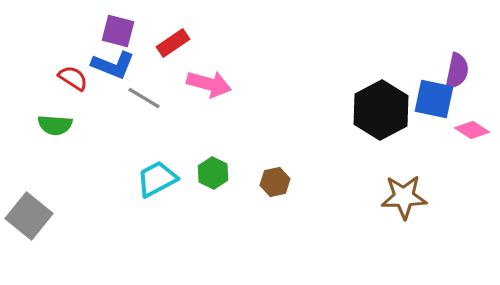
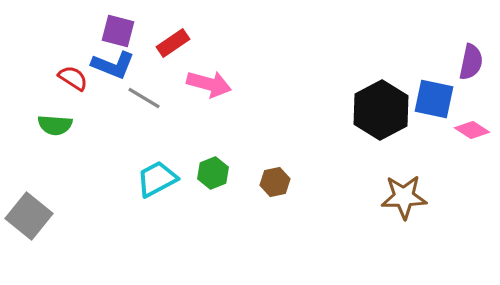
purple semicircle: moved 14 px right, 9 px up
green hexagon: rotated 12 degrees clockwise
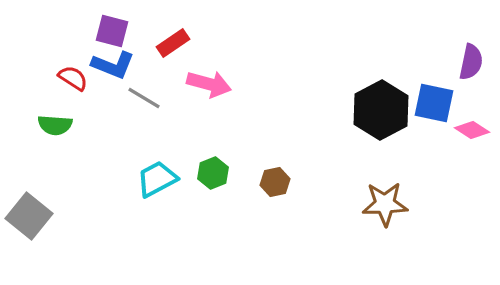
purple square: moved 6 px left
blue square: moved 4 px down
brown star: moved 19 px left, 7 px down
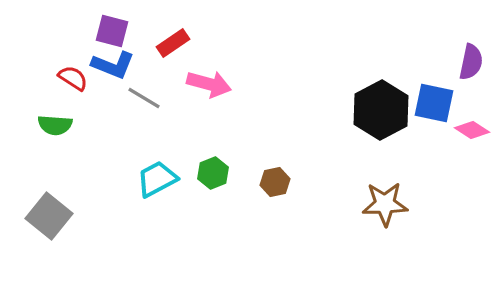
gray square: moved 20 px right
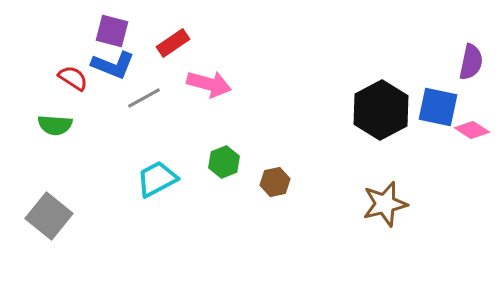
gray line: rotated 60 degrees counterclockwise
blue square: moved 4 px right, 4 px down
green hexagon: moved 11 px right, 11 px up
brown star: rotated 12 degrees counterclockwise
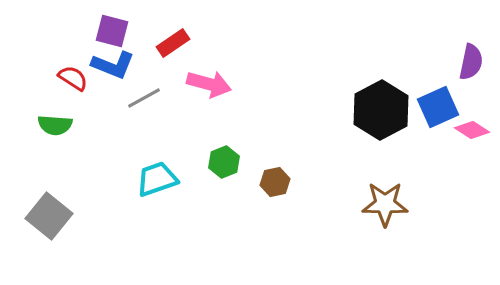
blue square: rotated 36 degrees counterclockwise
cyan trapezoid: rotated 9 degrees clockwise
brown star: rotated 15 degrees clockwise
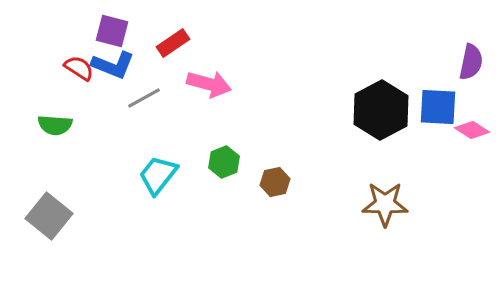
red semicircle: moved 6 px right, 10 px up
blue square: rotated 27 degrees clockwise
cyan trapezoid: moved 1 px right, 4 px up; rotated 33 degrees counterclockwise
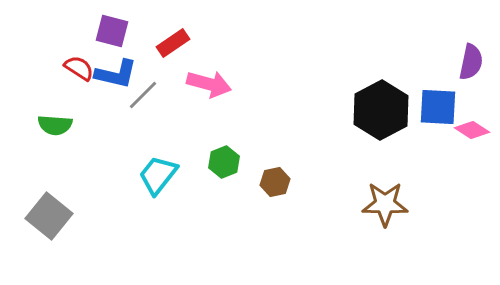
blue L-shape: moved 3 px right, 9 px down; rotated 9 degrees counterclockwise
gray line: moved 1 px left, 3 px up; rotated 16 degrees counterclockwise
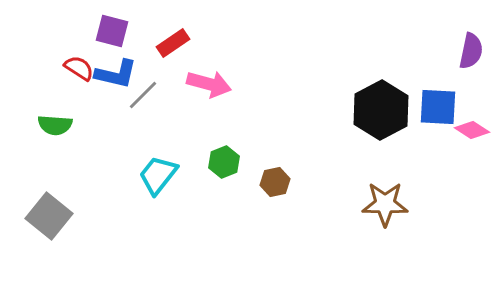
purple semicircle: moved 11 px up
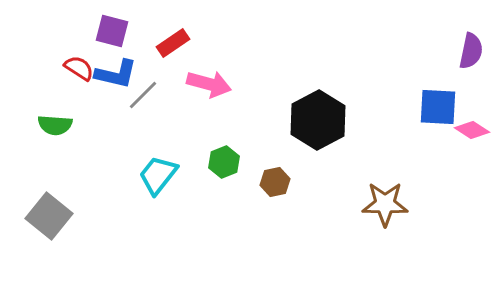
black hexagon: moved 63 px left, 10 px down
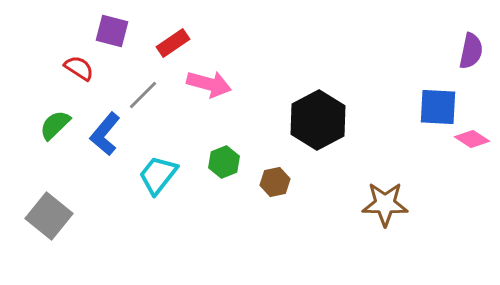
blue L-shape: moved 11 px left, 60 px down; rotated 117 degrees clockwise
green semicircle: rotated 132 degrees clockwise
pink diamond: moved 9 px down
